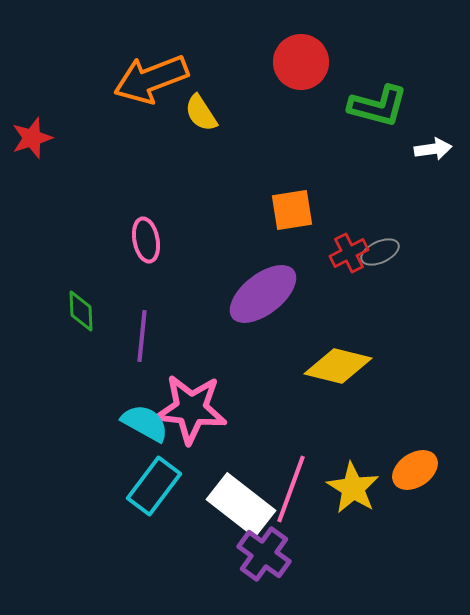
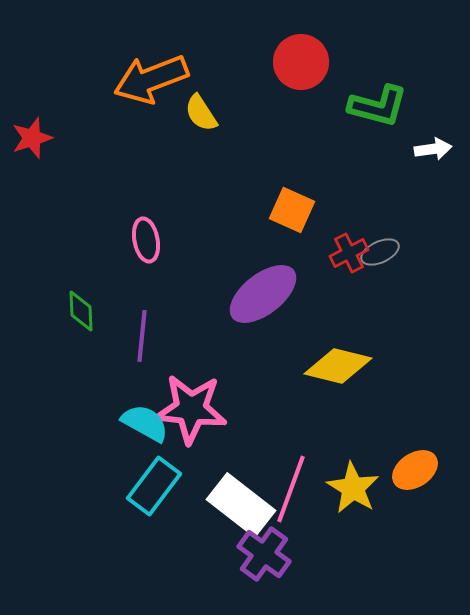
orange square: rotated 33 degrees clockwise
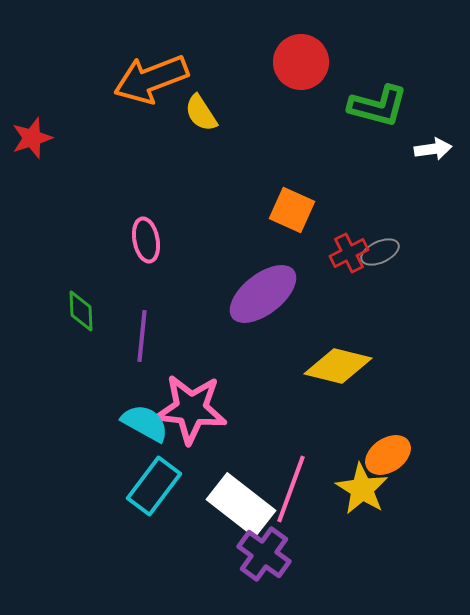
orange ellipse: moved 27 px left, 15 px up
yellow star: moved 9 px right, 1 px down
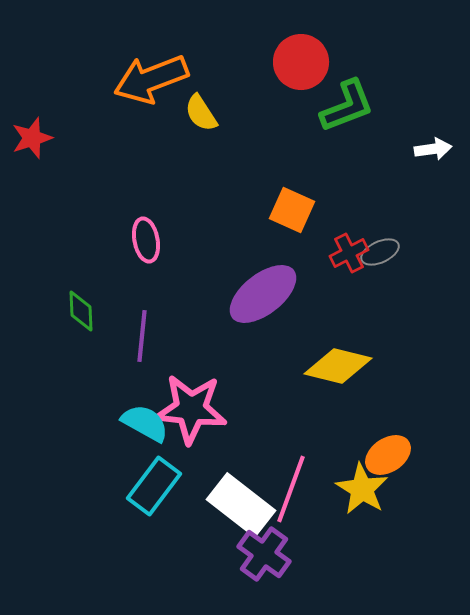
green L-shape: moved 31 px left; rotated 36 degrees counterclockwise
